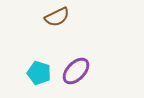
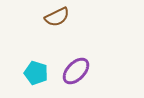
cyan pentagon: moved 3 px left
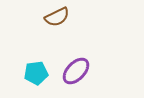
cyan pentagon: rotated 25 degrees counterclockwise
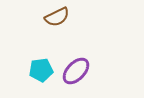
cyan pentagon: moved 5 px right, 3 px up
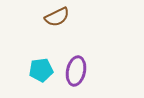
purple ellipse: rotated 32 degrees counterclockwise
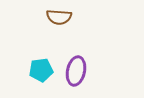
brown semicircle: moved 2 px right; rotated 30 degrees clockwise
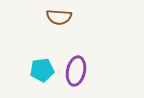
cyan pentagon: moved 1 px right
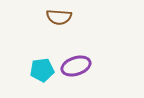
purple ellipse: moved 5 px up; rotated 60 degrees clockwise
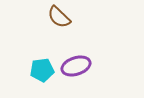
brown semicircle: rotated 40 degrees clockwise
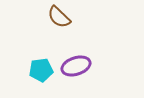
cyan pentagon: moved 1 px left
